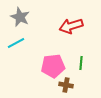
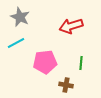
pink pentagon: moved 8 px left, 4 px up
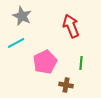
gray star: moved 2 px right, 1 px up
red arrow: rotated 85 degrees clockwise
pink pentagon: rotated 20 degrees counterclockwise
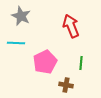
gray star: moved 1 px left
cyan line: rotated 30 degrees clockwise
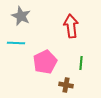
red arrow: rotated 15 degrees clockwise
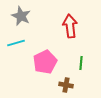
red arrow: moved 1 px left
cyan line: rotated 18 degrees counterclockwise
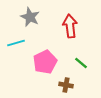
gray star: moved 9 px right, 1 px down
green line: rotated 56 degrees counterclockwise
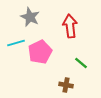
pink pentagon: moved 5 px left, 10 px up
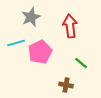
gray star: moved 1 px right; rotated 24 degrees clockwise
